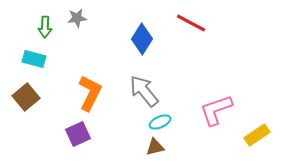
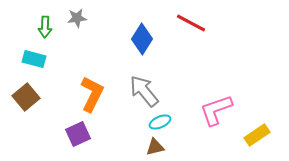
orange L-shape: moved 2 px right, 1 px down
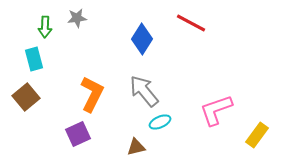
cyan rectangle: rotated 60 degrees clockwise
yellow rectangle: rotated 20 degrees counterclockwise
brown triangle: moved 19 px left
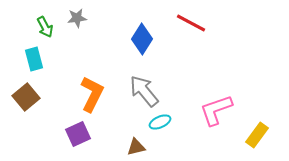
green arrow: rotated 30 degrees counterclockwise
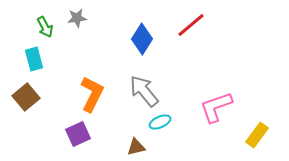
red line: moved 2 px down; rotated 68 degrees counterclockwise
pink L-shape: moved 3 px up
